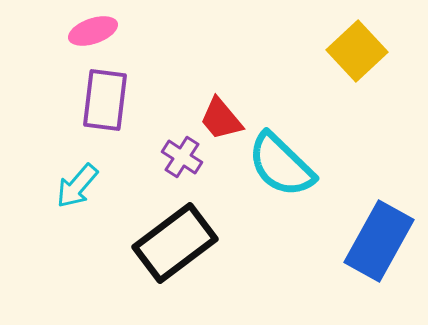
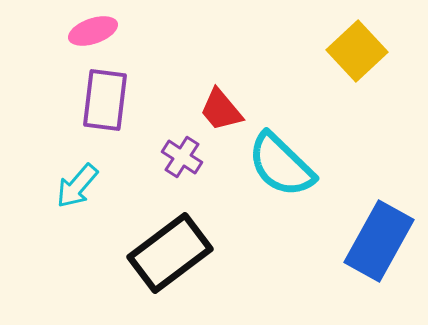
red trapezoid: moved 9 px up
black rectangle: moved 5 px left, 10 px down
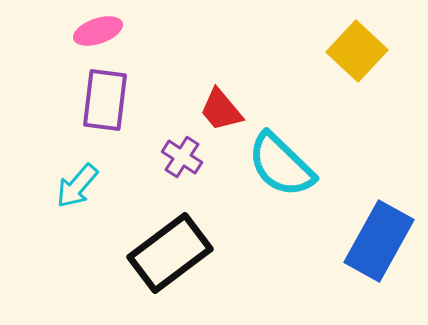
pink ellipse: moved 5 px right
yellow square: rotated 4 degrees counterclockwise
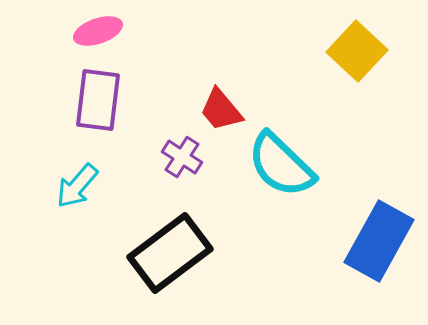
purple rectangle: moved 7 px left
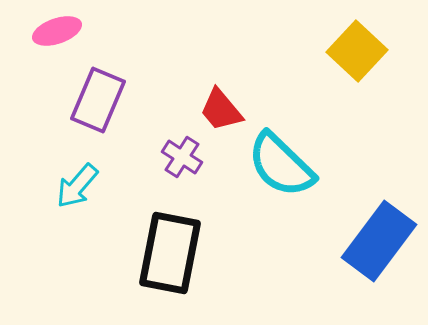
pink ellipse: moved 41 px left
purple rectangle: rotated 16 degrees clockwise
blue rectangle: rotated 8 degrees clockwise
black rectangle: rotated 42 degrees counterclockwise
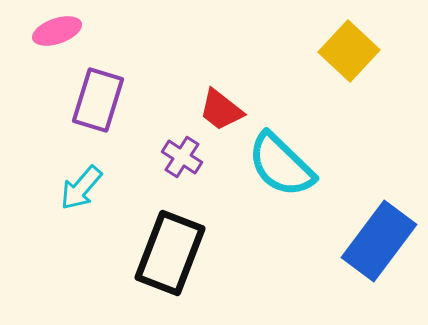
yellow square: moved 8 px left
purple rectangle: rotated 6 degrees counterclockwise
red trapezoid: rotated 12 degrees counterclockwise
cyan arrow: moved 4 px right, 2 px down
black rectangle: rotated 10 degrees clockwise
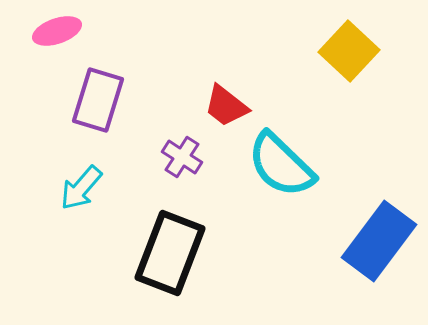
red trapezoid: moved 5 px right, 4 px up
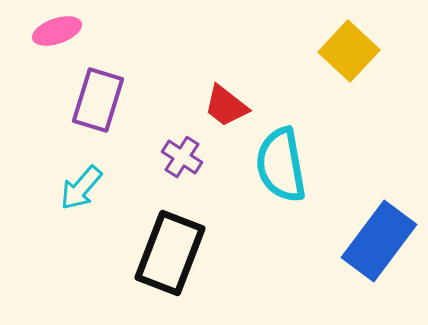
cyan semicircle: rotated 36 degrees clockwise
